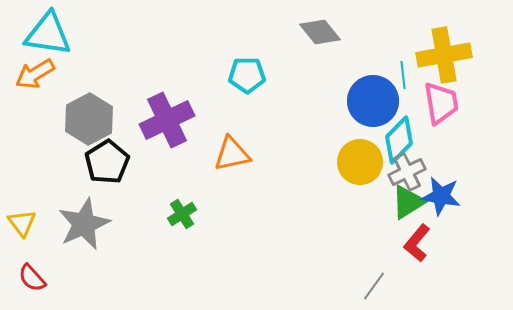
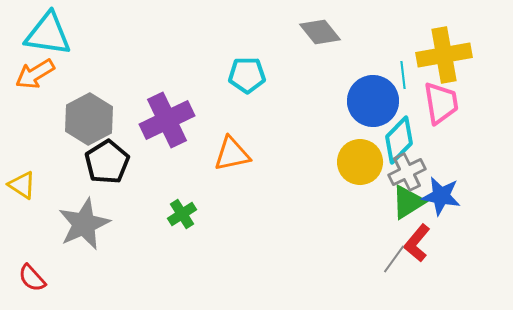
yellow triangle: moved 38 px up; rotated 20 degrees counterclockwise
gray line: moved 20 px right, 27 px up
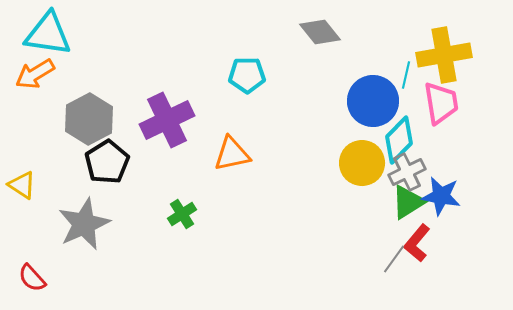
cyan line: moved 3 px right; rotated 20 degrees clockwise
yellow circle: moved 2 px right, 1 px down
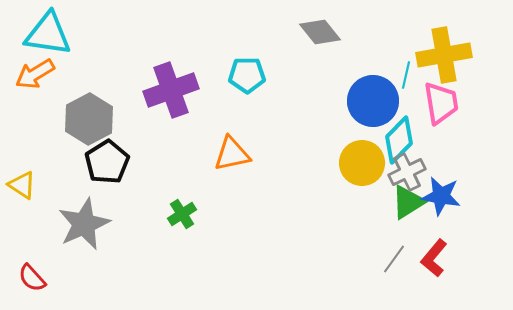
purple cross: moved 4 px right, 30 px up; rotated 6 degrees clockwise
red L-shape: moved 17 px right, 15 px down
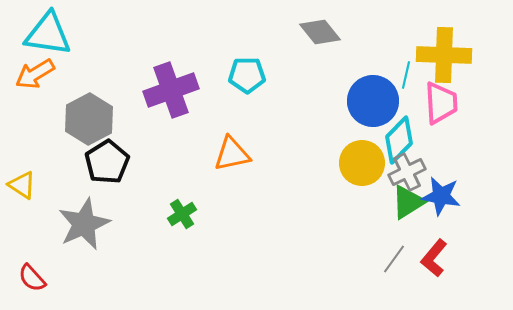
yellow cross: rotated 12 degrees clockwise
pink trapezoid: rotated 6 degrees clockwise
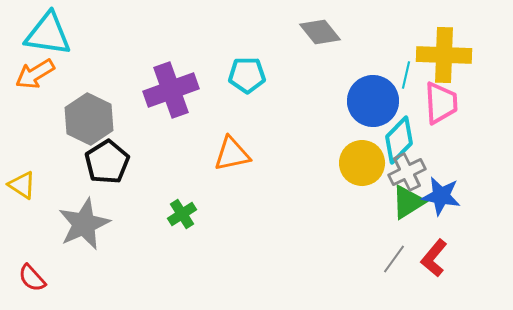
gray hexagon: rotated 6 degrees counterclockwise
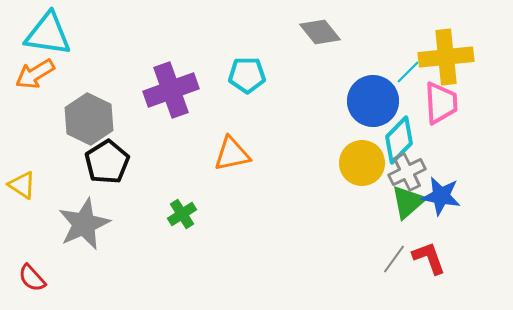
yellow cross: moved 2 px right, 2 px down; rotated 8 degrees counterclockwise
cyan line: moved 2 px right, 3 px up; rotated 32 degrees clockwise
green triangle: rotated 9 degrees counterclockwise
red L-shape: moved 5 px left; rotated 120 degrees clockwise
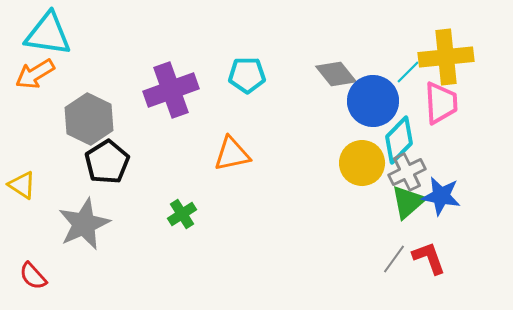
gray diamond: moved 16 px right, 42 px down
red semicircle: moved 1 px right, 2 px up
